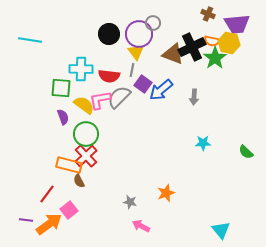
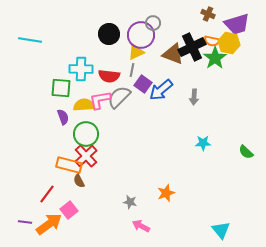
purple trapezoid: rotated 12 degrees counterclockwise
purple circle: moved 2 px right, 1 px down
yellow triangle: rotated 42 degrees clockwise
yellow semicircle: rotated 40 degrees counterclockwise
purple line: moved 1 px left, 2 px down
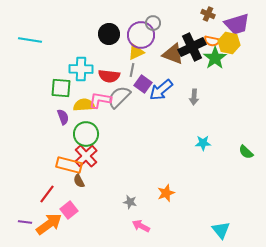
pink L-shape: rotated 20 degrees clockwise
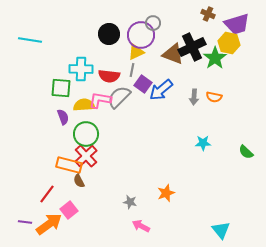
orange semicircle: moved 2 px right, 56 px down
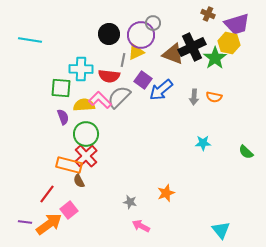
gray line: moved 9 px left, 10 px up
purple square: moved 4 px up
pink L-shape: rotated 35 degrees clockwise
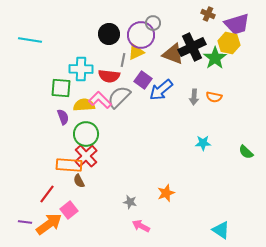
orange rectangle: rotated 10 degrees counterclockwise
cyan triangle: rotated 18 degrees counterclockwise
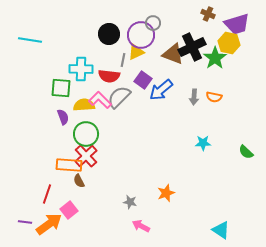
red line: rotated 18 degrees counterclockwise
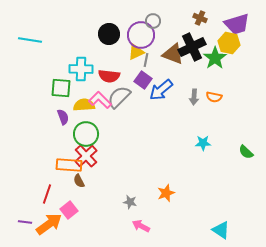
brown cross: moved 8 px left, 4 px down
gray circle: moved 2 px up
gray line: moved 23 px right
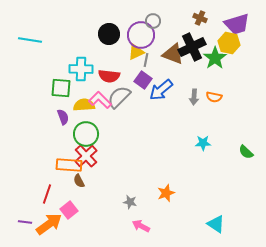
cyan triangle: moved 5 px left, 6 px up
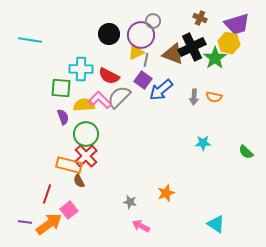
red semicircle: rotated 20 degrees clockwise
orange rectangle: rotated 10 degrees clockwise
